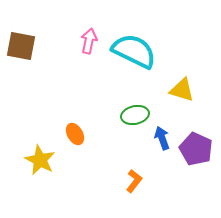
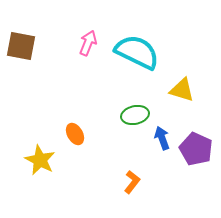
pink arrow: moved 1 px left, 2 px down; rotated 10 degrees clockwise
cyan semicircle: moved 3 px right, 1 px down
orange L-shape: moved 2 px left, 1 px down
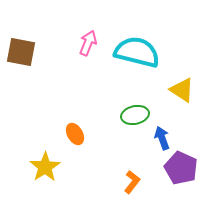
brown square: moved 6 px down
cyan semicircle: rotated 12 degrees counterclockwise
yellow triangle: rotated 16 degrees clockwise
purple pentagon: moved 15 px left, 19 px down
yellow star: moved 5 px right, 7 px down; rotated 12 degrees clockwise
